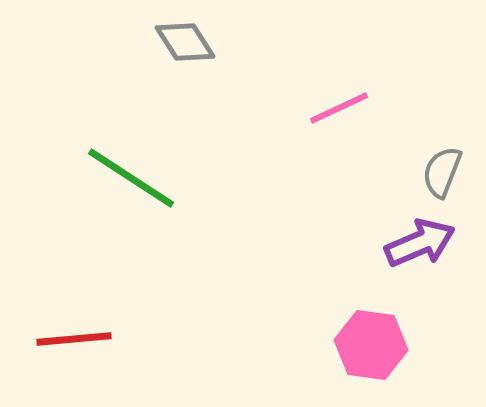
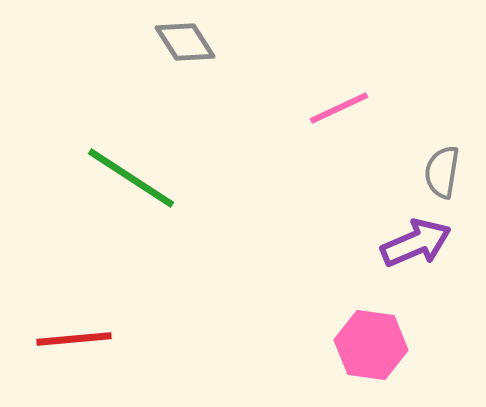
gray semicircle: rotated 12 degrees counterclockwise
purple arrow: moved 4 px left
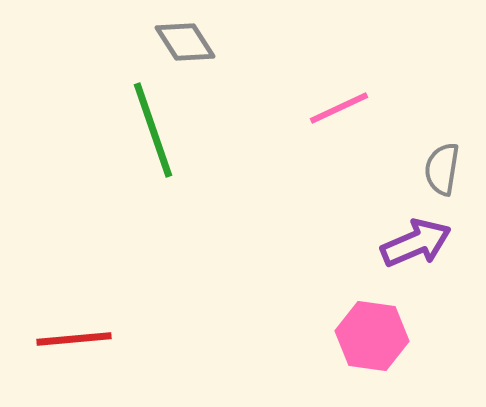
gray semicircle: moved 3 px up
green line: moved 22 px right, 48 px up; rotated 38 degrees clockwise
pink hexagon: moved 1 px right, 9 px up
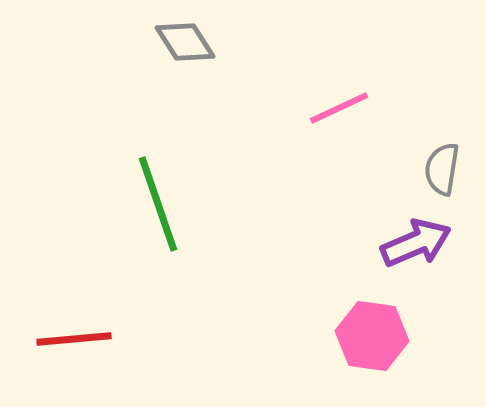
green line: moved 5 px right, 74 px down
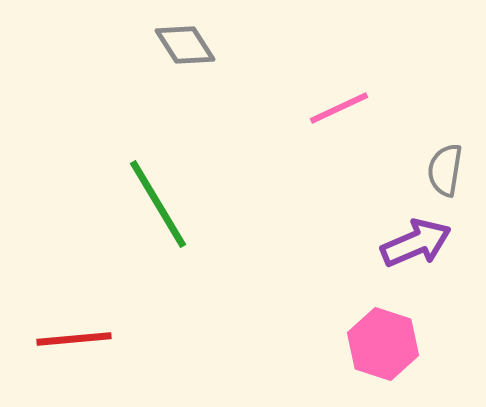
gray diamond: moved 3 px down
gray semicircle: moved 3 px right, 1 px down
green line: rotated 12 degrees counterclockwise
pink hexagon: moved 11 px right, 8 px down; rotated 10 degrees clockwise
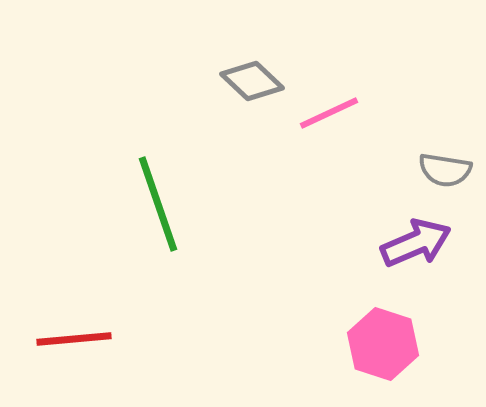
gray diamond: moved 67 px right, 36 px down; rotated 14 degrees counterclockwise
pink line: moved 10 px left, 5 px down
gray semicircle: rotated 90 degrees counterclockwise
green line: rotated 12 degrees clockwise
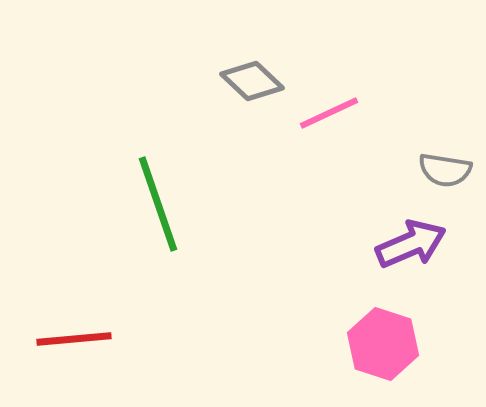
purple arrow: moved 5 px left, 1 px down
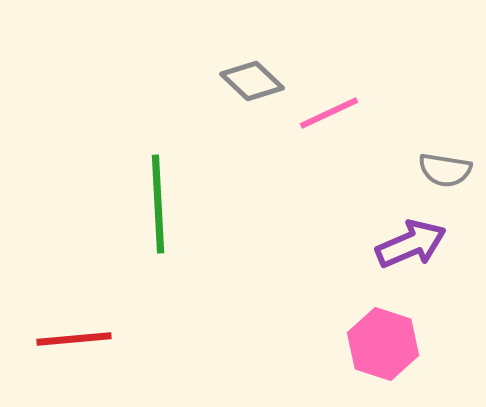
green line: rotated 16 degrees clockwise
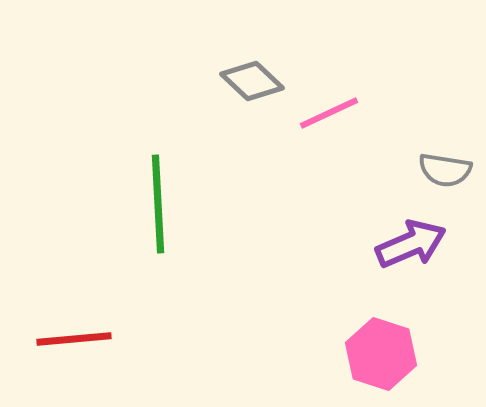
pink hexagon: moved 2 px left, 10 px down
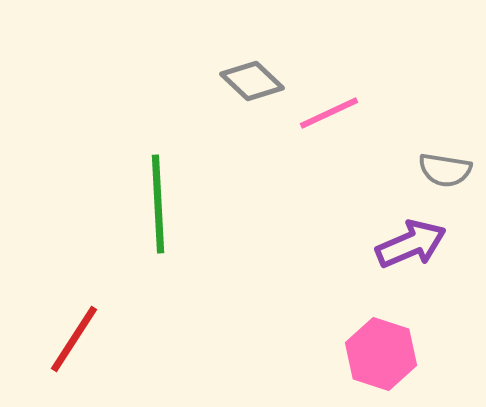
red line: rotated 52 degrees counterclockwise
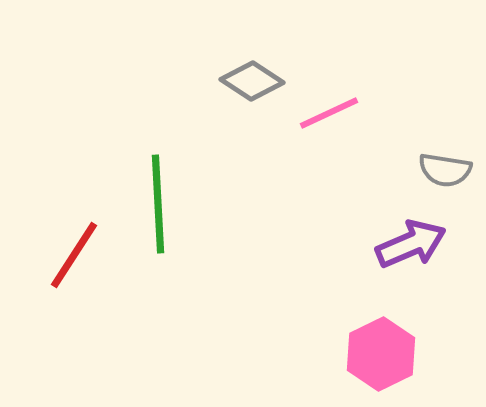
gray diamond: rotated 10 degrees counterclockwise
red line: moved 84 px up
pink hexagon: rotated 16 degrees clockwise
